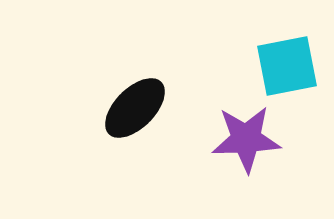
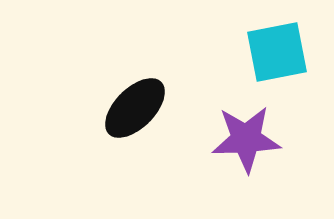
cyan square: moved 10 px left, 14 px up
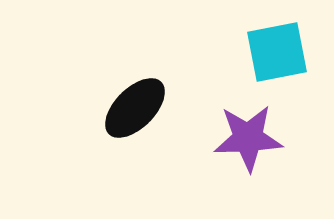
purple star: moved 2 px right, 1 px up
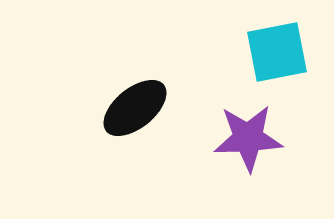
black ellipse: rotated 6 degrees clockwise
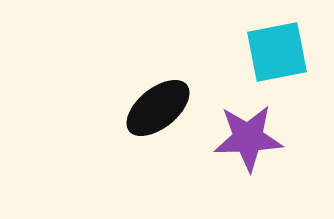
black ellipse: moved 23 px right
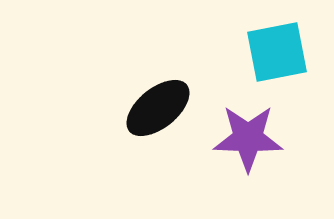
purple star: rotated 4 degrees clockwise
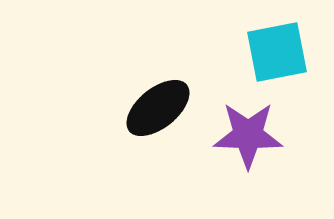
purple star: moved 3 px up
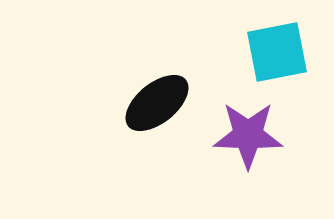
black ellipse: moved 1 px left, 5 px up
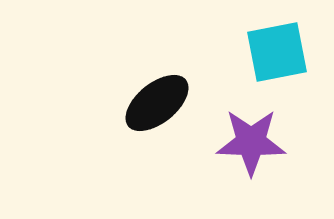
purple star: moved 3 px right, 7 px down
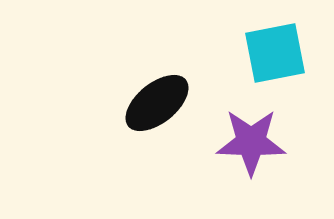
cyan square: moved 2 px left, 1 px down
